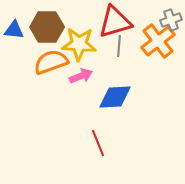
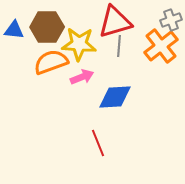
orange cross: moved 3 px right, 5 px down
pink arrow: moved 1 px right, 1 px down
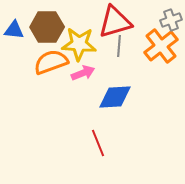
pink arrow: moved 1 px right, 4 px up
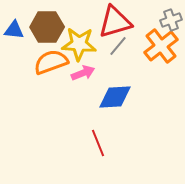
gray line: moved 1 px left; rotated 35 degrees clockwise
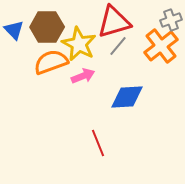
red triangle: moved 1 px left
blue triangle: rotated 40 degrees clockwise
yellow star: rotated 24 degrees clockwise
pink arrow: moved 3 px down
blue diamond: moved 12 px right
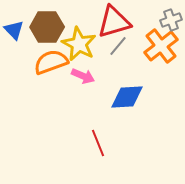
pink arrow: rotated 45 degrees clockwise
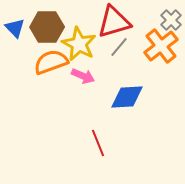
gray cross: rotated 25 degrees counterclockwise
blue triangle: moved 1 px right, 2 px up
gray line: moved 1 px right, 1 px down
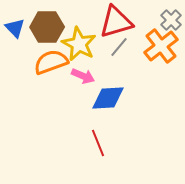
red triangle: moved 2 px right
blue diamond: moved 19 px left, 1 px down
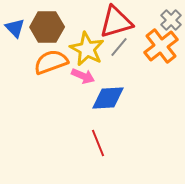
yellow star: moved 8 px right, 5 px down
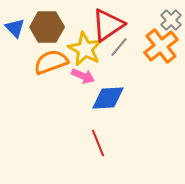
red triangle: moved 8 px left, 3 px down; rotated 18 degrees counterclockwise
yellow star: moved 2 px left
